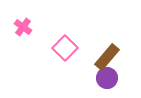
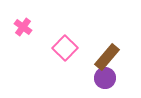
purple circle: moved 2 px left
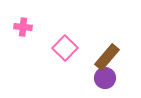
pink cross: rotated 30 degrees counterclockwise
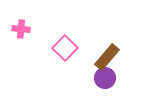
pink cross: moved 2 px left, 2 px down
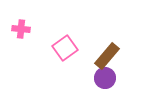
pink square: rotated 10 degrees clockwise
brown rectangle: moved 1 px up
